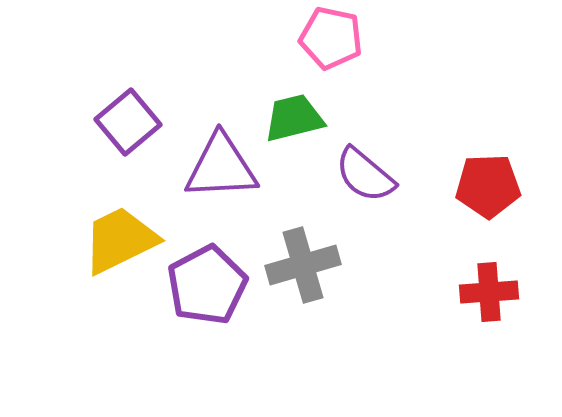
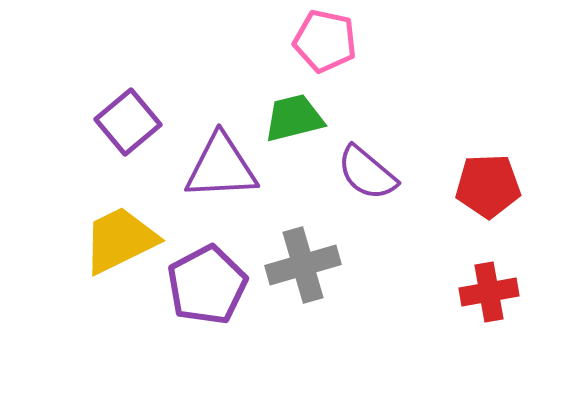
pink pentagon: moved 6 px left, 3 px down
purple semicircle: moved 2 px right, 2 px up
red cross: rotated 6 degrees counterclockwise
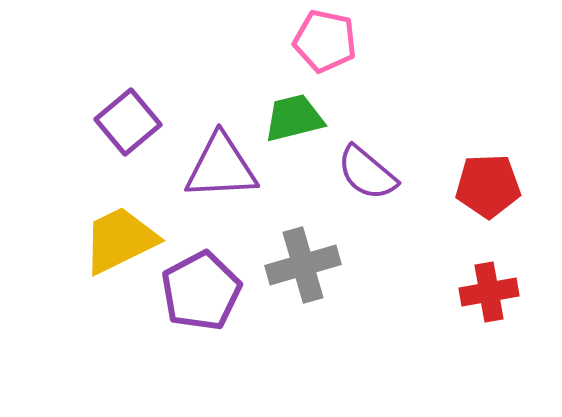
purple pentagon: moved 6 px left, 6 px down
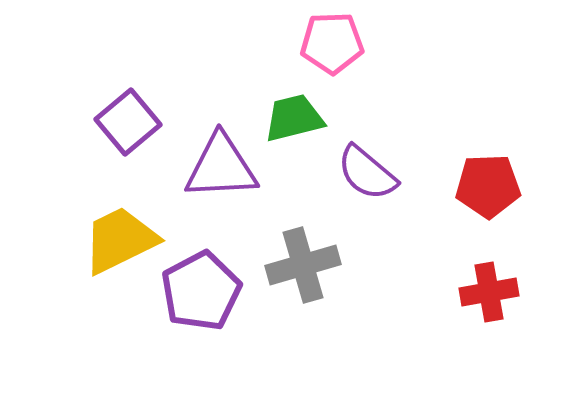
pink pentagon: moved 7 px right, 2 px down; rotated 14 degrees counterclockwise
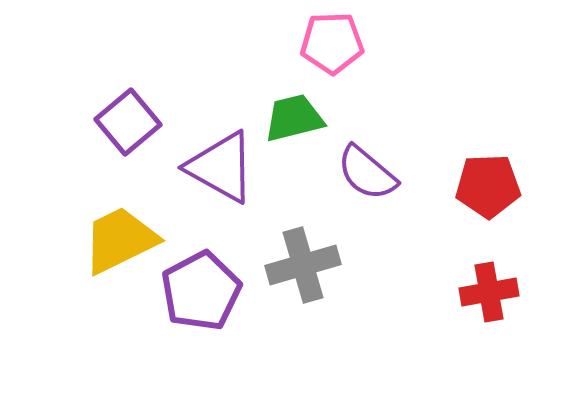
purple triangle: rotated 32 degrees clockwise
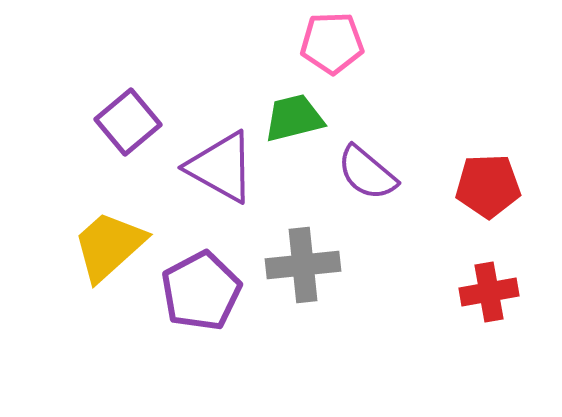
yellow trapezoid: moved 11 px left, 6 px down; rotated 16 degrees counterclockwise
gray cross: rotated 10 degrees clockwise
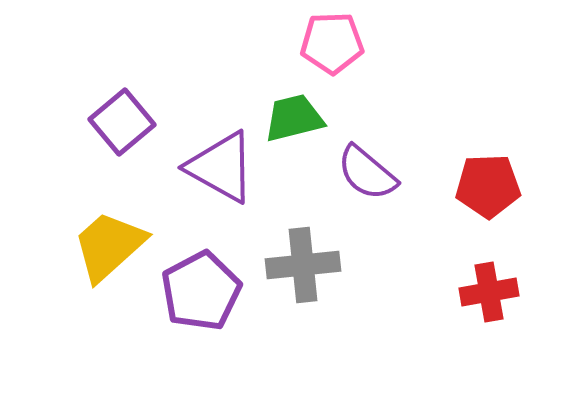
purple square: moved 6 px left
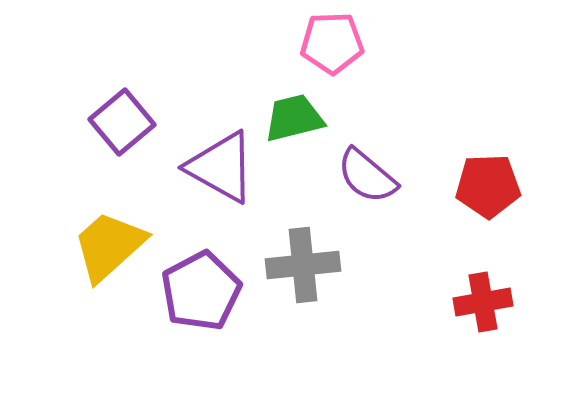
purple semicircle: moved 3 px down
red cross: moved 6 px left, 10 px down
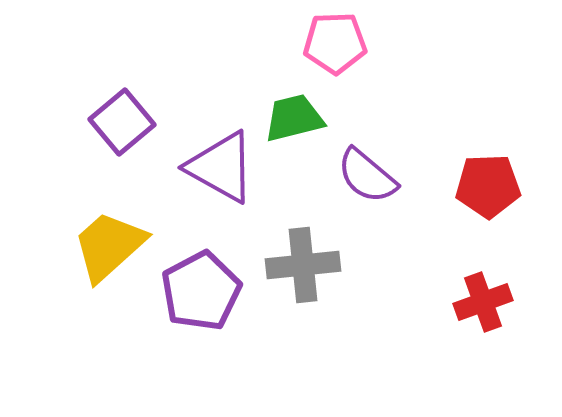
pink pentagon: moved 3 px right
red cross: rotated 10 degrees counterclockwise
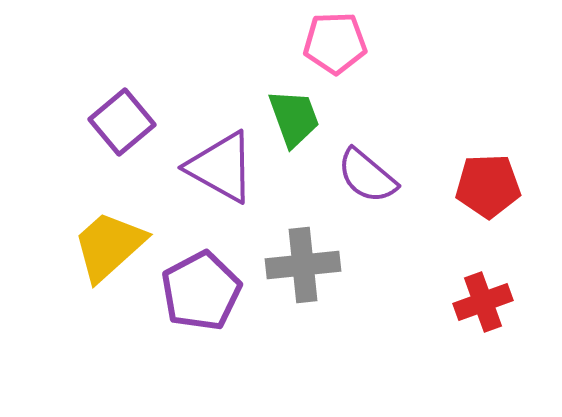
green trapezoid: rotated 84 degrees clockwise
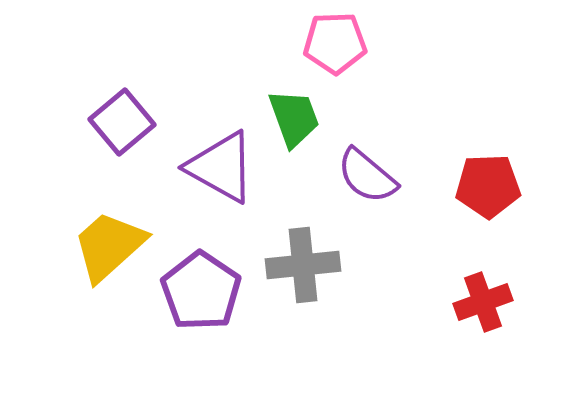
purple pentagon: rotated 10 degrees counterclockwise
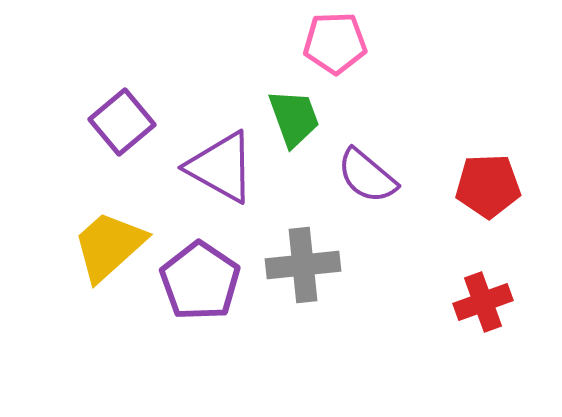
purple pentagon: moved 1 px left, 10 px up
